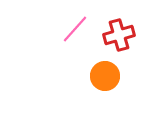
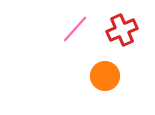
red cross: moved 3 px right, 5 px up; rotated 8 degrees counterclockwise
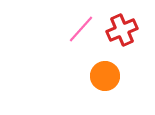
pink line: moved 6 px right
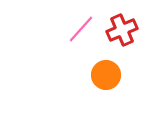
orange circle: moved 1 px right, 1 px up
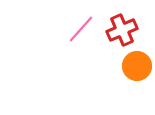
orange circle: moved 31 px right, 9 px up
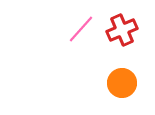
orange circle: moved 15 px left, 17 px down
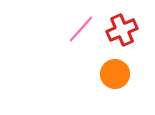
orange circle: moved 7 px left, 9 px up
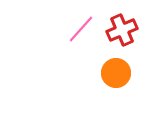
orange circle: moved 1 px right, 1 px up
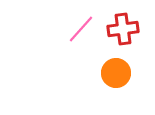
red cross: moved 1 px right, 1 px up; rotated 16 degrees clockwise
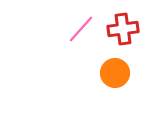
orange circle: moved 1 px left
